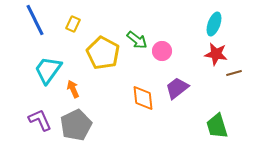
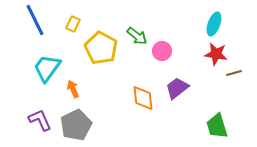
green arrow: moved 4 px up
yellow pentagon: moved 2 px left, 5 px up
cyan trapezoid: moved 1 px left, 2 px up
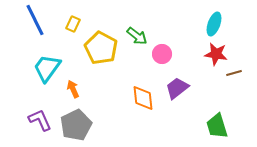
pink circle: moved 3 px down
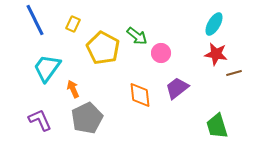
cyan ellipse: rotated 10 degrees clockwise
yellow pentagon: moved 2 px right
pink circle: moved 1 px left, 1 px up
orange diamond: moved 3 px left, 3 px up
gray pentagon: moved 11 px right, 7 px up
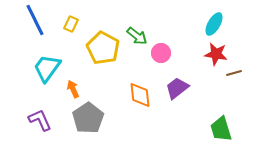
yellow rectangle: moved 2 px left
gray pentagon: moved 1 px right; rotated 8 degrees counterclockwise
green trapezoid: moved 4 px right, 3 px down
